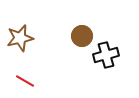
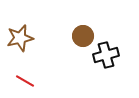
brown circle: moved 1 px right
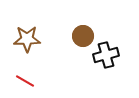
brown star: moved 7 px right, 1 px down; rotated 12 degrees clockwise
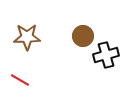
brown star: moved 2 px up
red line: moved 5 px left, 1 px up
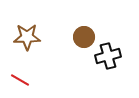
brown circle: moved 1 px right, 1 px down
black cross: moved 2 px right, 1 px down
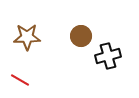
brown circle: moved 3 px left, 1 px up
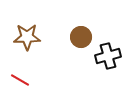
brown circle: moved 1 px down
